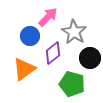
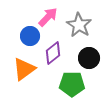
gray star: moved 5 px right, 7 px up
black circle: moved 1 px left
green pentagon: rotated 15 degrees counterclockwise
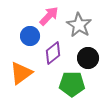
pink arrow: moved 1 px right, 1 px up
black circle: moved 1 px left
orange triangle: moved 3 px left, 4 px down
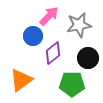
gray star: rotated 30 degrees clockwise
blue circle: moved 3 px right
orange triangle: moved 7 px down
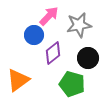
blue circle: moved 1 px right, 1 px up
orange triangle: moved 3 px left
green pentagon: rotated 15 degrees clockwise
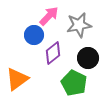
orange triangle: moved 1 px left, 1 px up
green pentagon: moved 2 px right, 1 px up; rotated 10 degrees clockwise
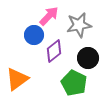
purple diamond: moved 1 px right, 2 px up
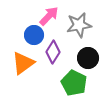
purple diamond: moved 1 px left, 1 px down; rotated 20 degrees counterclockwise
orange triangle: moved 6 px right, 16 px up
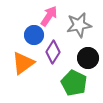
pink arrow: rotated 10 degrees counterclockwise
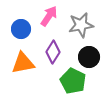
gray star: moved 2 px right
blue circle: moved 13 px left, 6 px up
black circle: moved 1 px right, 1 px up
orange triangle: rotated 25 degrees clockwise
green pentagon: moved 1 px left, 2 px up
